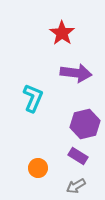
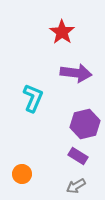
red star: moved 1 px up
orange circle: moved 16 px left, 6 px down
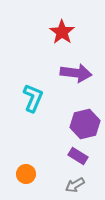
orange circle: moved 4 px right
gray arrow: moved 1 px left, 1 px up
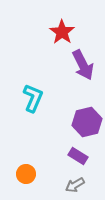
purple arrow: moved 7 px right, 8 px up; rotated 56 degrees clockwise
purple hexagon: moved 2 px right, 2 px up
